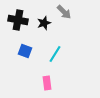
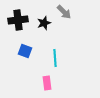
black cross: rotated 18 degrees counterclockwise
cyan line: moved 4 px down; rotated 36 degrees counterclockwise
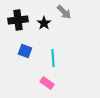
black star: rotated 16 degrees counterclockwise
cyan line: moved 2 px left
pink rectangle: rotated 48 degrees counterclockwise
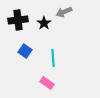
gray arrow: rotated 112 degrees clockwise
blue square: rotated 16 degrees clockwise
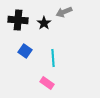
black cross: rotated 12 degrees clockwise
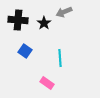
cyan line: moved 7 px right
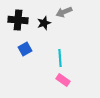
black star: rotated 16 degrees clockwise
blue square: moved 2 px up; rotated 24 degrees clockwise
pink rectangle: moved 16 px right, 3 px up
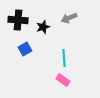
gray arrow: moved 5 px right, 6 px down
black star: moved 1 px left, 4 px down
cyan line: moved 4 px right
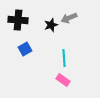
black star: moved 8 px right, 2 px up
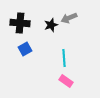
black cross: moved 2 px right, 3 px down
pink rectangle: moved 3 px right, 1 px down
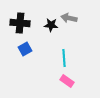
gray arrow: rotated 35 degrees clockwise
black star: rotated 24 degrees clockwise
pink rectangle: moved 1 px right
